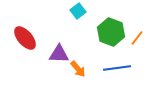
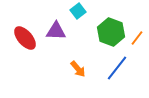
purple triangle: moved 3 px left, 23 px up
blue line: rotated 44 degrees counterclockwise
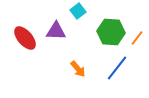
green hexagon: rotated 16 degrees counterclockwise
